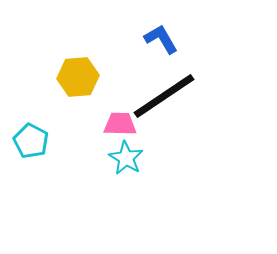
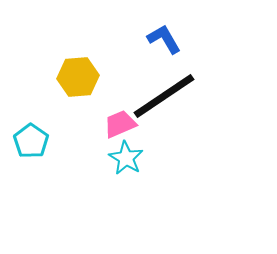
blue L-shape: moved 3 px right
pink trapezoid: rotated 24 degrees counterclockwise
cyan pentagon: rotated 8 degrees clockwise
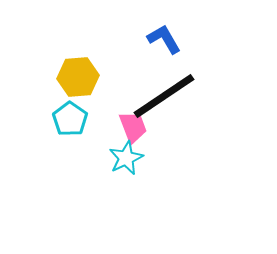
pink trapezoid: moved 13 px right, 3 px down; rotated 92 degrees clockwise
cyan pentagon: moved 39 px right, 22 px up
cyan star: rotated 16 degrees clockwise
